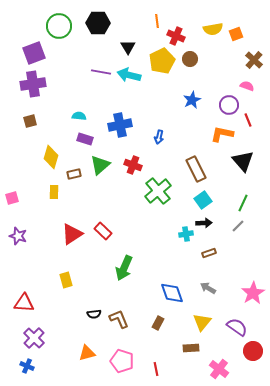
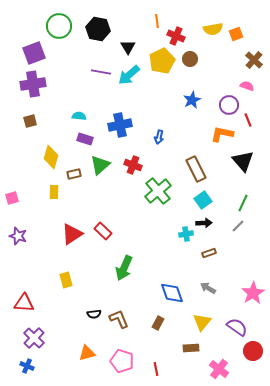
black hexagon at (98, 23): moved 6 px down; rotated 10 degrees clockwise
cyan arrow at (129, 75): rotated 55 degrees counterclockwise
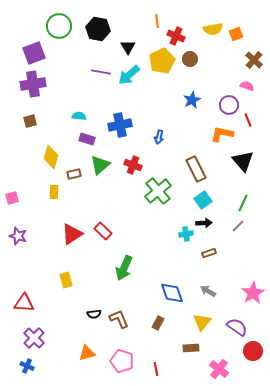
purple rectangle at (85, 139): moved 2 px right
gray arrow at (208, 288): moved 3 px down
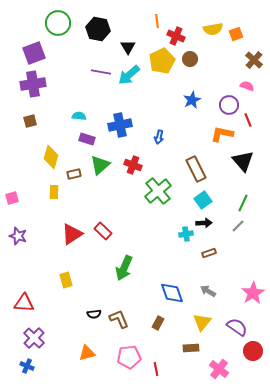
green circle at (59, 26): moved 1 px left, 3 px up
pink pentagon at (122, 361): moved 7 px right, 4 px up; rotated 25 degrees counterclockwise
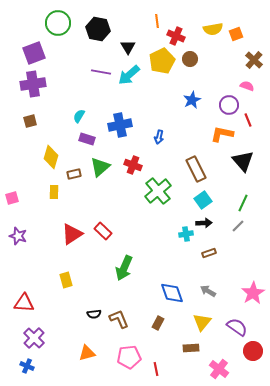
cyan semicircle at (79, 116): rotated 64 degrees counterclockwise
green triangle at (100, 165): moved 2 px down
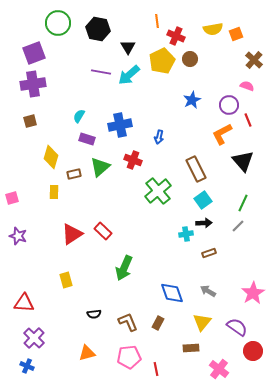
orange L-shape at (222, 134): rotated 40 degrees counterclockwise
red cross at (133, 165): moved 5 px up
brown L-shape at (119, 319): moved 9 px right, 3 px down
